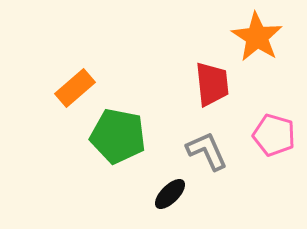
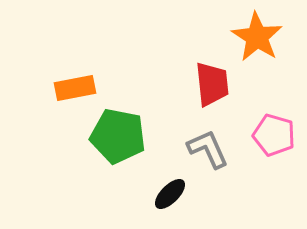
orange rectangle: rotated 30 degrees clockwise
gray L-shape: moved 1 px right, 2 px up
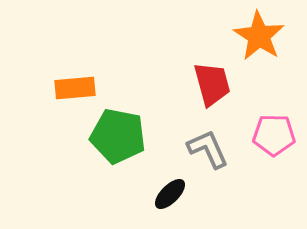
orange star: moved 2 px right, 1 px up
red trapezoid: rotated 9 degrees counterclockwise
orange rectangle: rotated 6 degrees clockwise
pink pentagon: rotated 15 degrees counterclockwise
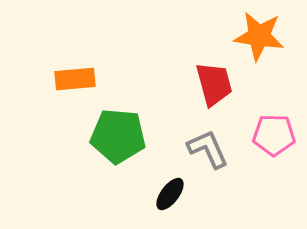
orange star: rotated 24 degrees counterclockwise
red trapezoid: moved 2 px right
orange rectangle: moved 9 px up
green pentagon: rotated 6 degrees counterclockwise
black ellipse: rotated 8 degrees counterclockwise
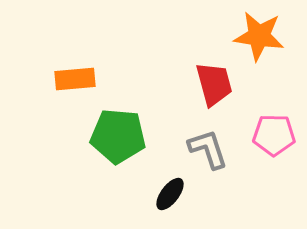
gray L-shape: rotated 6 degrees clockwise
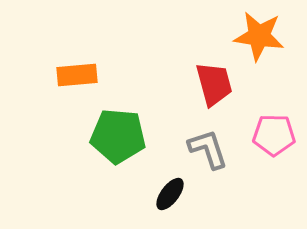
orange rectangle: moved 2 px right, 4 px up
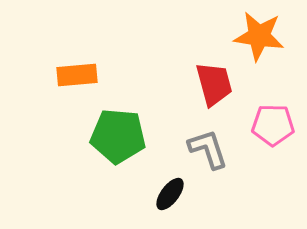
pink pentagon: moved 1 px left, 10 px up
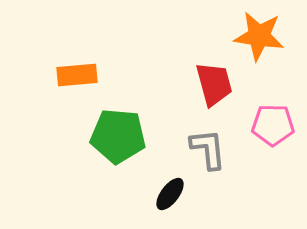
gray L-shape: rotated 12 degrees clockwise
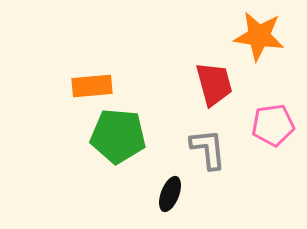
orange rectangle: moved 15 px right, 11 px down
pink pentagon: rotated 9 degrees counterclockwise
black ellipse: rotated 16 degrees counterclockwise
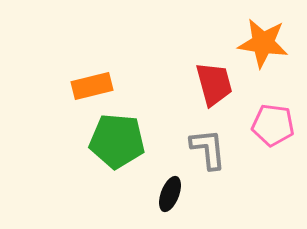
orange star: moved 4 px right, 7 px down
orange rectangle: rotated 9 degrees counterclockwise
pink pentagon: rotated 15 degrees clockwise
green pentagon: moved 1 px left, 5 px down
